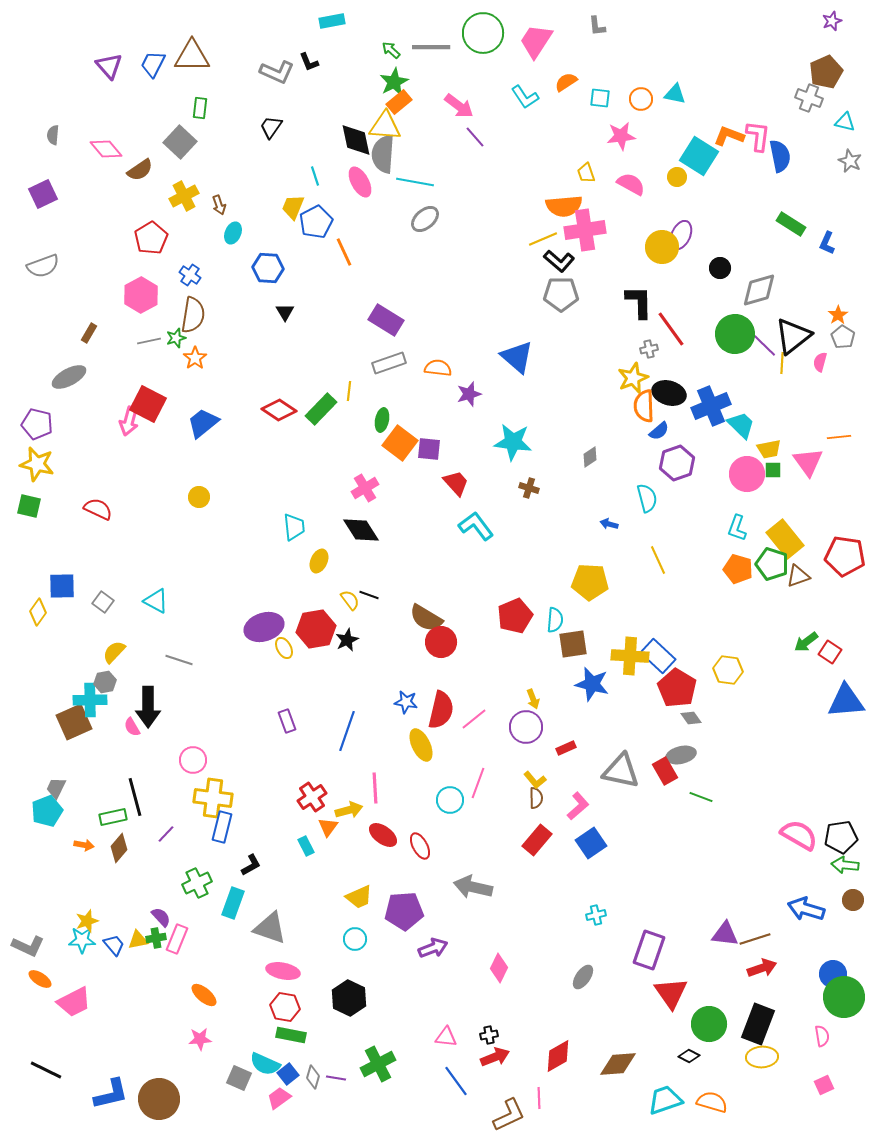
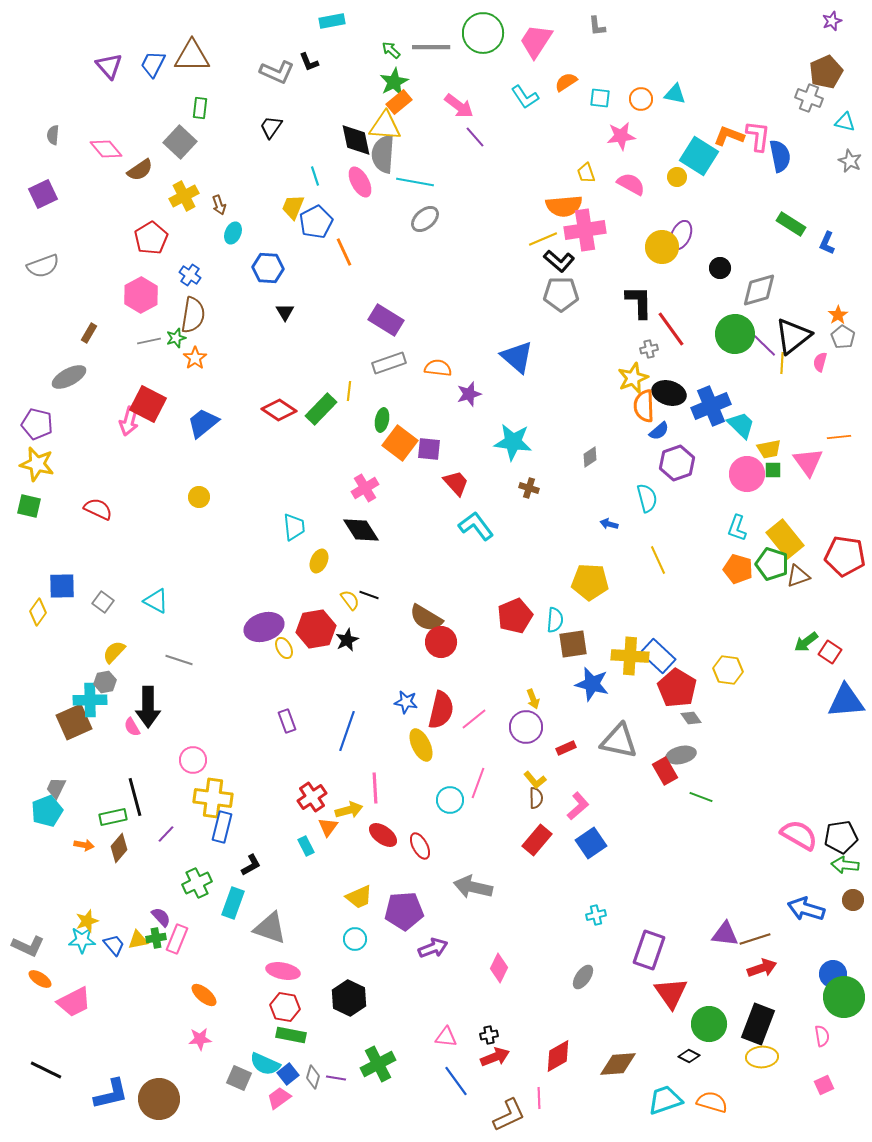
gray triangle at (621, 771): moved 2 px left, 30 px up
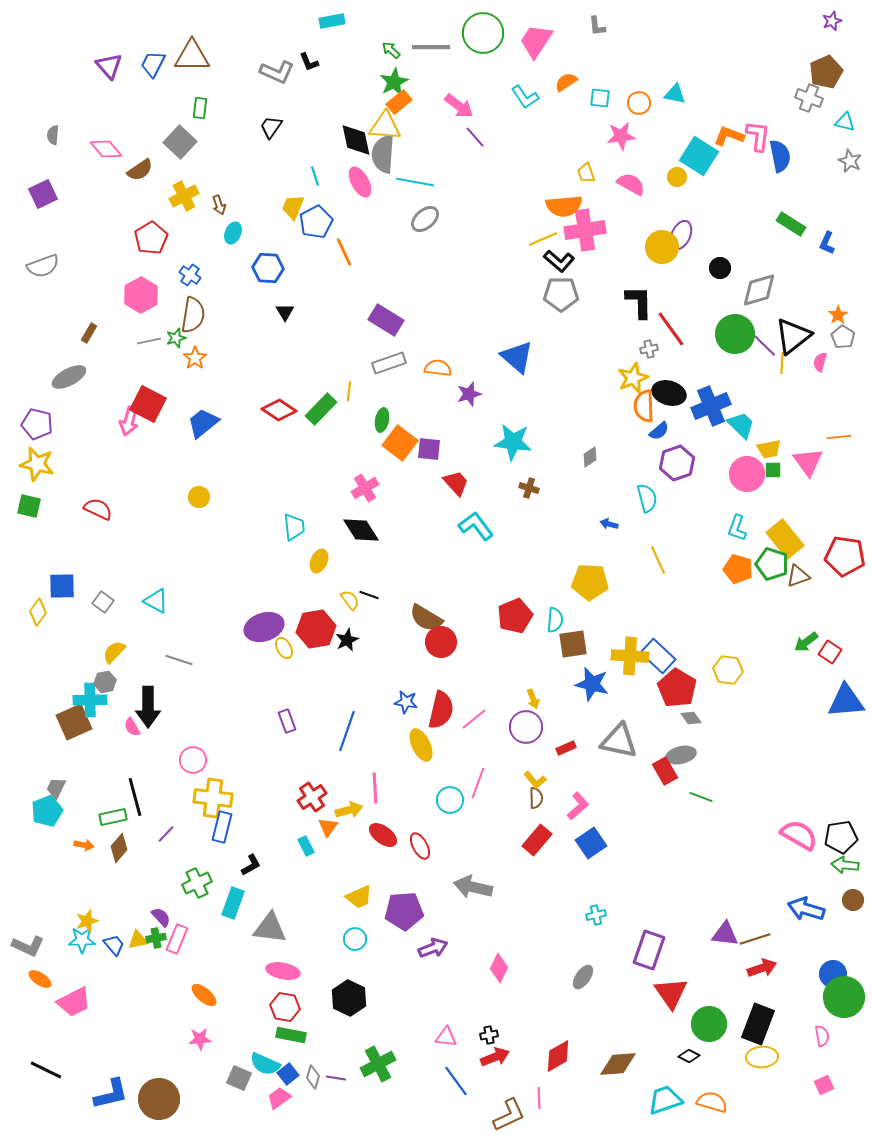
orange circle at (641, 99): moved 2 px left, 4 px down
gray triangle at (270, 928): rotated 12 degrees counterclockwise
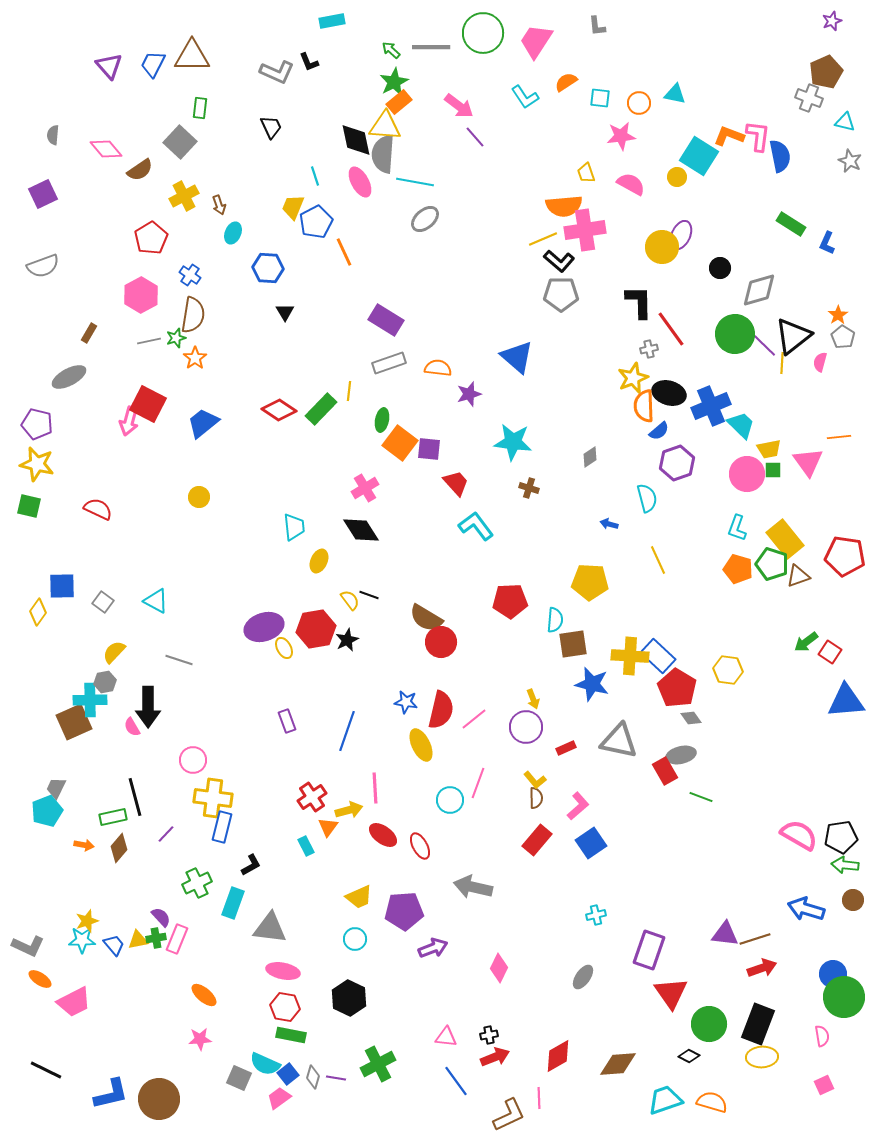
black trapezoid at (271, 127): rotated 120 degrees clockwise
red pentagon at (515, 616): moved 5 px left, 15 px up; rotated 20 degrees clockwise
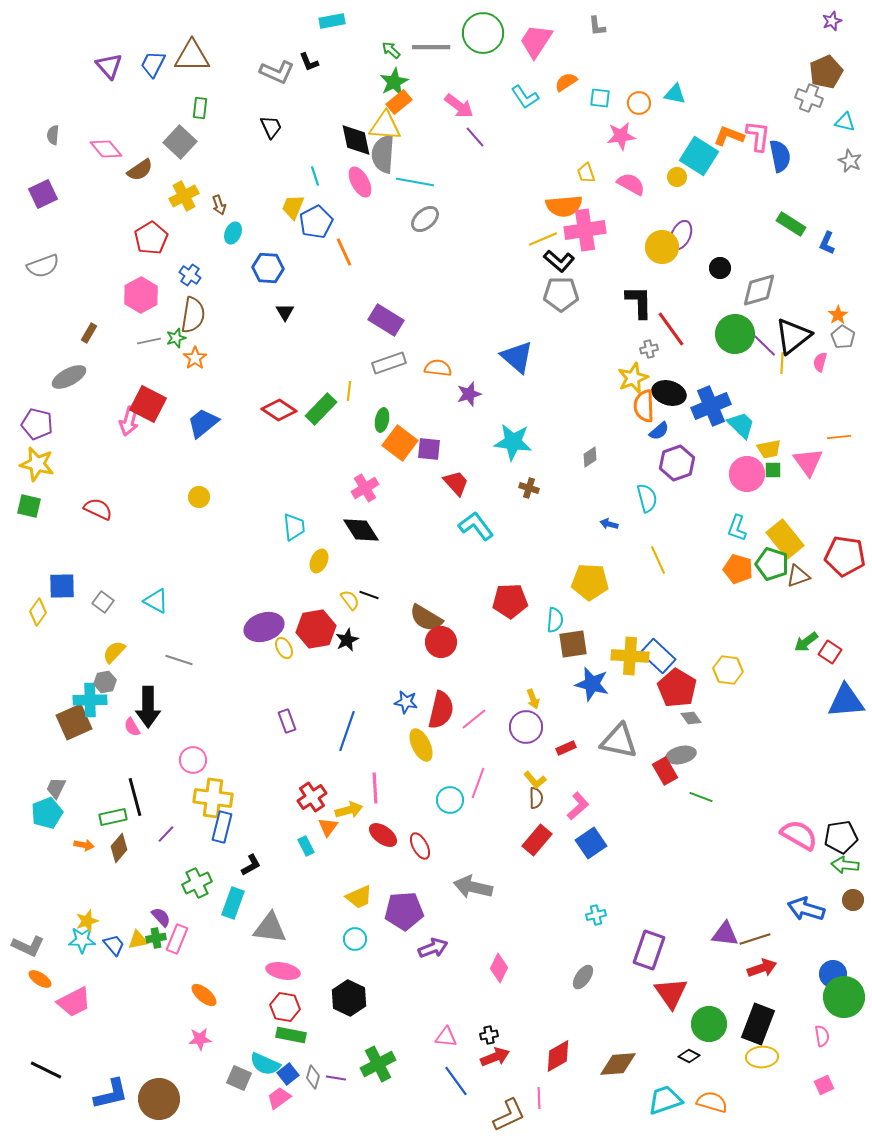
cyan pentagon at (47, 811): moved 2 px down
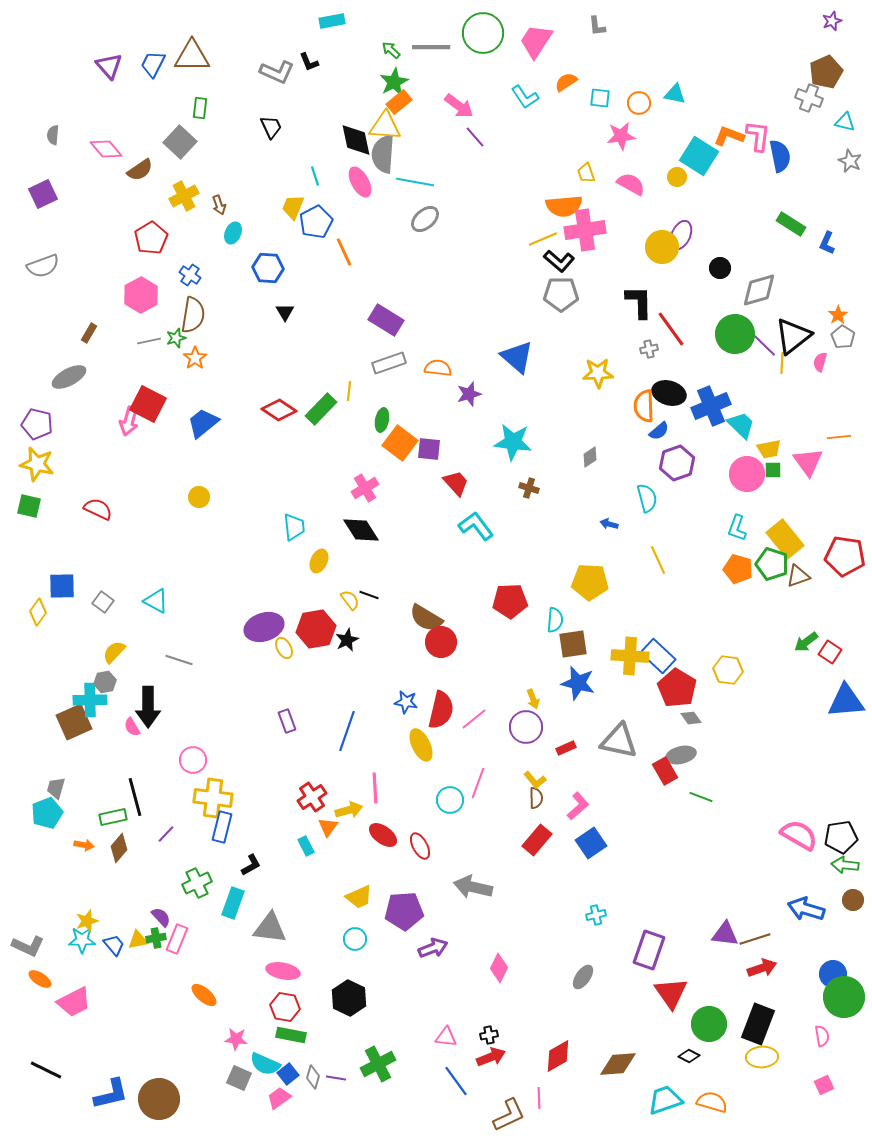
yellow star at (633, 378): moved 35 px left, 5 px up; rotated 20 degrees clockwise
blue star at (592, 684): moved 14 px left, 1 px up
gray trapezoid at (56, 788): rotated 10 degrees counterclockwise
pink star at (200, 1039): moved 36 px right; rotated 10 degrees clockwise
red arrow at (495, 1057): moved 4 px left
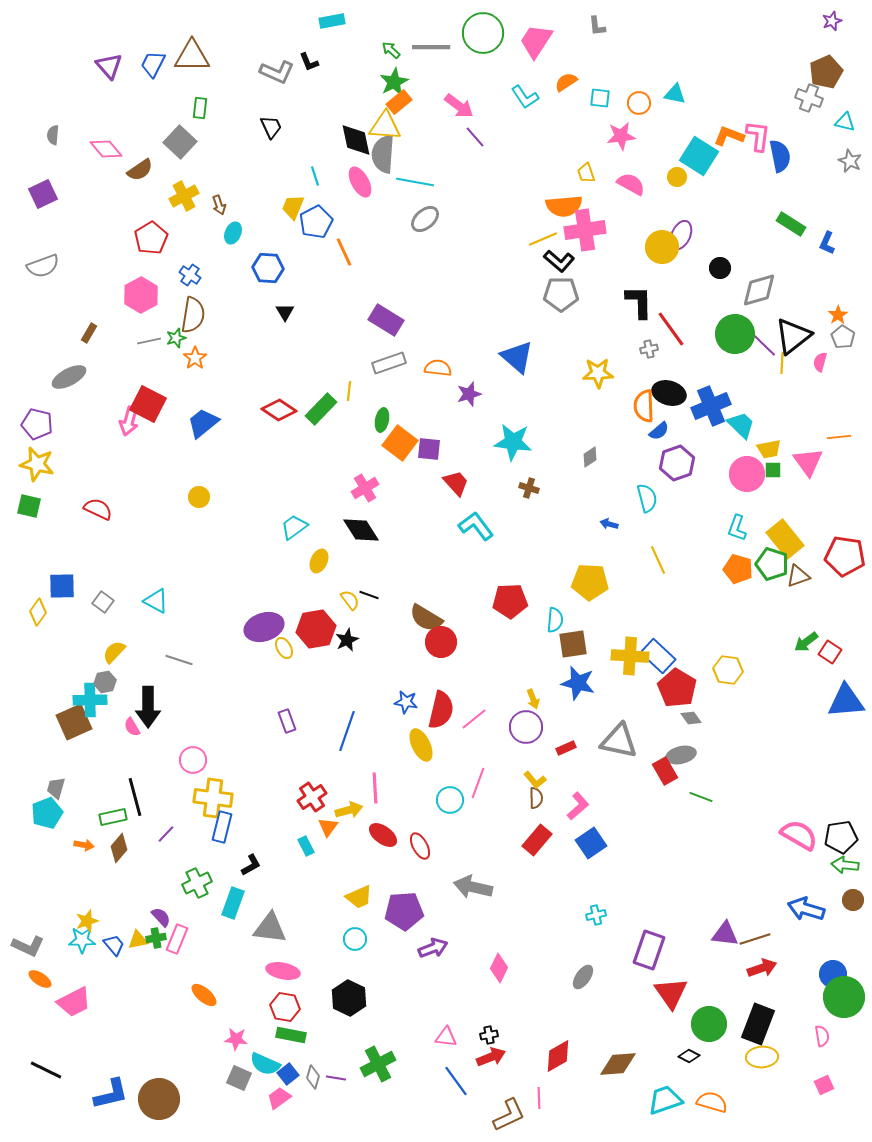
cyan trapezoid at (294, 527): rotated 120 degrees counterclockwise
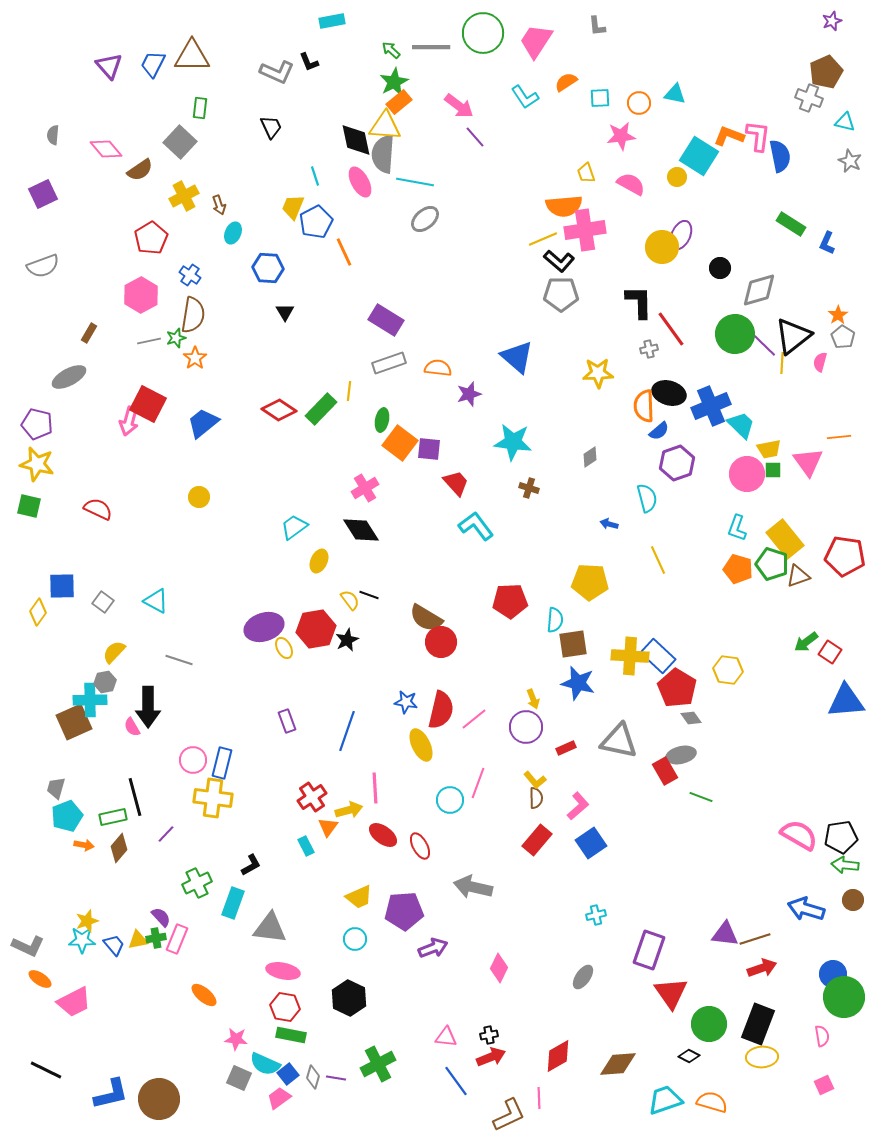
cyan square at (600, 98): rotated 10 degrees counterclockwise
cyan pentagon at (47, 813): moved 20 px right, 3 px down
blue rectangle at (222, 827): moved 64 px up
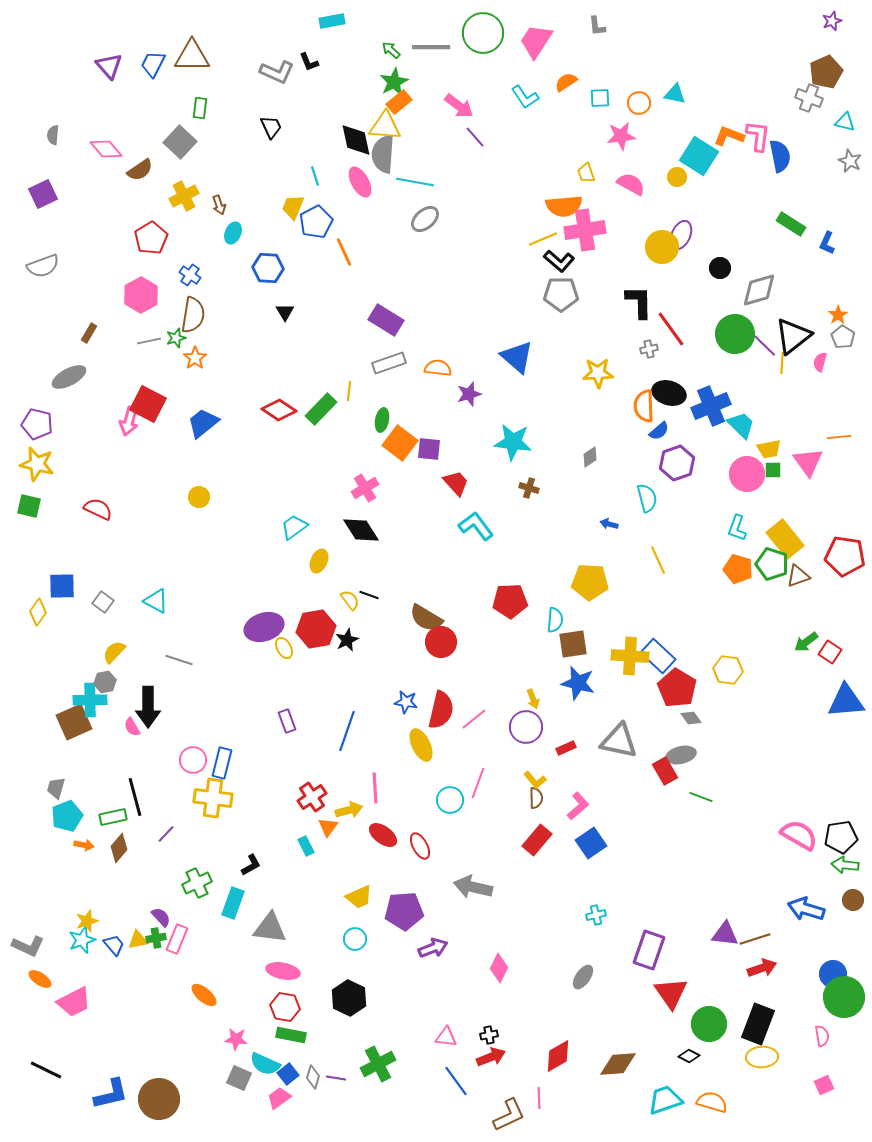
cyan star at (82, 940): rotated 20 degrees counterclockwise
